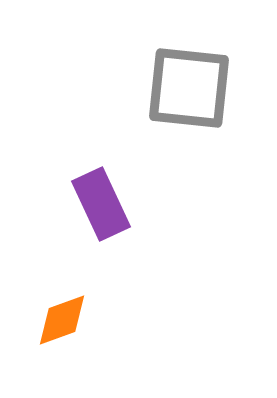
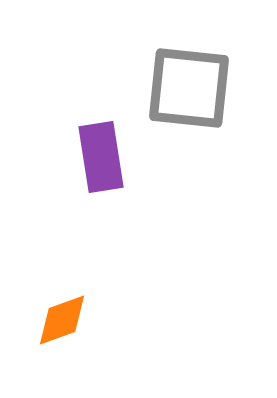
purple rectangle: moved 47 px up; rotated 16 degrees clockwise
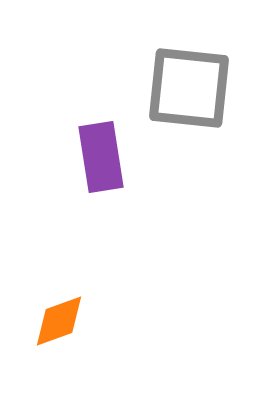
orange diamond: moved 3 px left, 1 px down
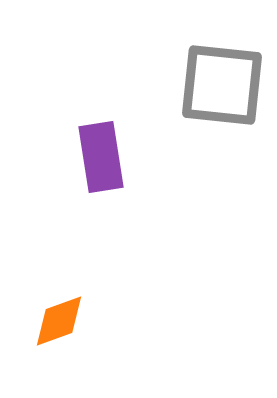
gray square: moved 33 px right, 3 px up
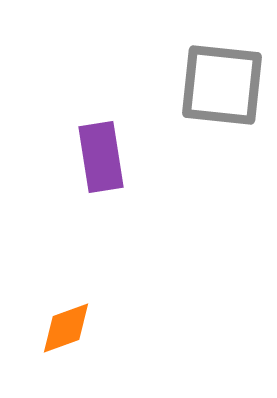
orange diamond: moved 7 px right, 7 px down
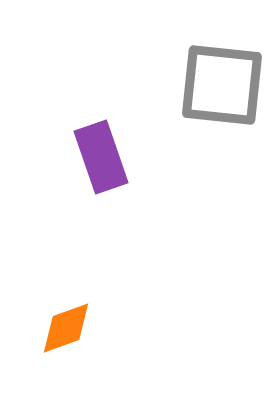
purple rectangle: rotated 10 degrees counterclockwise
